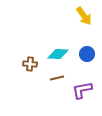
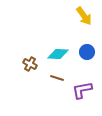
blue circle: moved 2 px up
brown cross: rotated 24 degrees clockwise
brown line: rotated 32 degrees clockwise
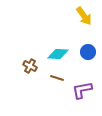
blue circle: moved 1 px right
brown cross: moved 2 px down
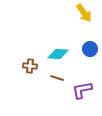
yellow arrow: moved 3 px up
blue circle: moved 2 px right, 3 px up
brown cross: rotated 24 degrees counterclockwise
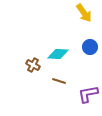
blue circle: moved 2 px up
brown cross: moved 3 px right, 1 px up; rotated 24 degrees clockwise
brown line: moved 2 px right, 3 px down
purple L-shape: moved 6 px right, 4 px down
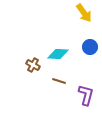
purple L-shape: moved 2 px left, 1 px down; rotated 115 degrees clockwise
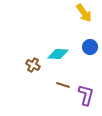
brown line: moved 4 px right, 4 px down
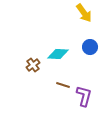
brown cross: rotated 24 degrees clockwise
purple L-shape: moved 2 px left, 1 px down
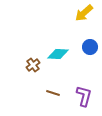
yellow arrow: rotated 84 degrees clockwise
brown line: moved 10 px left, 8 px down
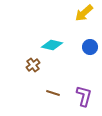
cyan diamond: moved 6 px left, 9 px up; rotated 10 degrees clockwise
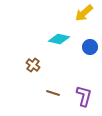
cyan diamond: moved 7 px right, 6 px up
brown cross: rotated 16 degrees counterclockwise
